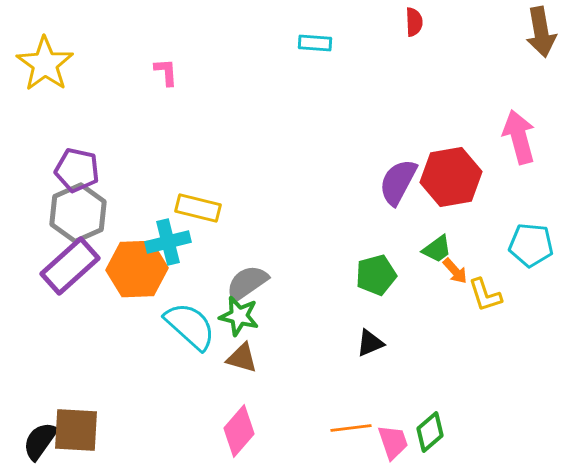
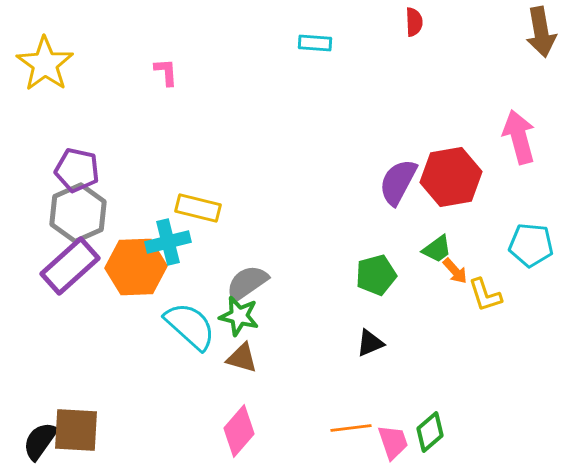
orange hexagon: moved 1 px left, 2 px up
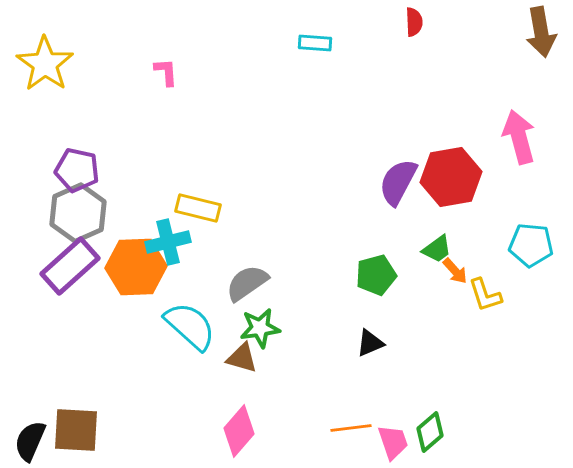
green star: moved 21 px right, 12 px down; rotated 21 degrees counterclockwise
black semicircle: moved 10 px left; rotated 12 degrees counterclockwise
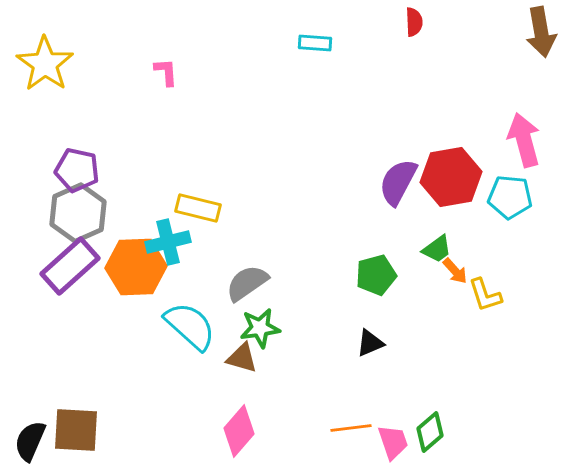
pink arrow: moved 5 px right, 3 px down
cyan pentagon: moved 21 px left, 48 px up
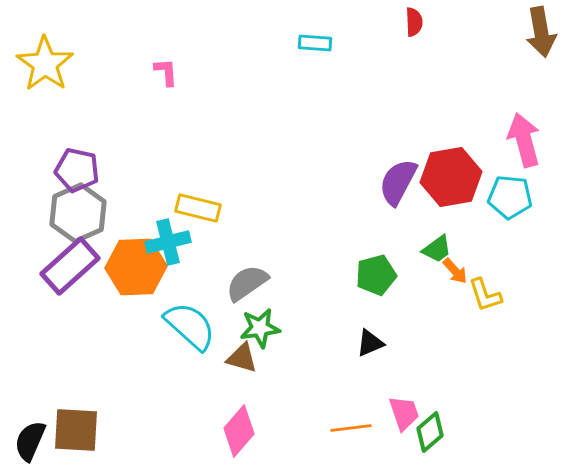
pink trapezoid: moved 11 px right, 29 px up
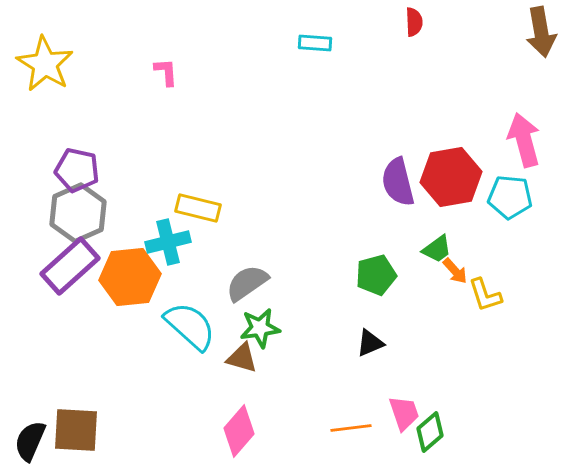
yellow star: rotated 4 degrees counterclockwise
purple semicircle: rotated 42 degrees counterclockwise
orange hexagon: moved 6 px left, 10 px down; rotated 4 degrees counterclockwise
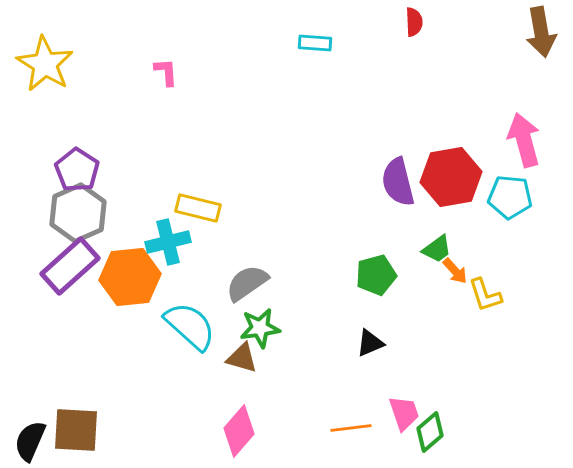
purple pentagon: rotated 21 degrees clockwise
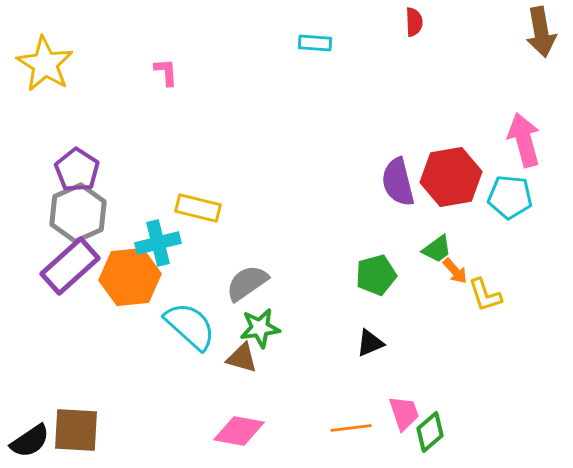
cyan cross: moved 10 px left, 1 px down
pink diamond: rotated 60 degrees clockwise
black semicircle: rotated 147 degrees counterclockwise
